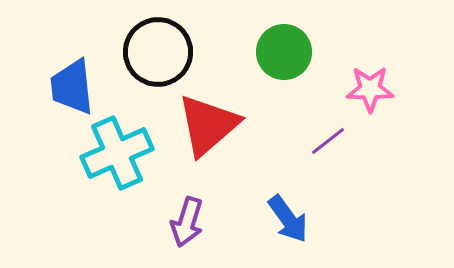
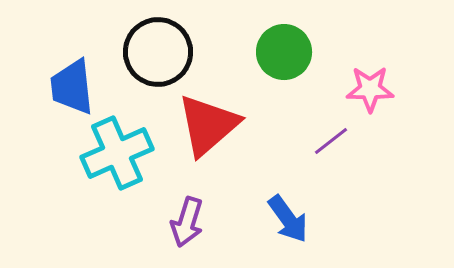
purple line: moved 3 px right
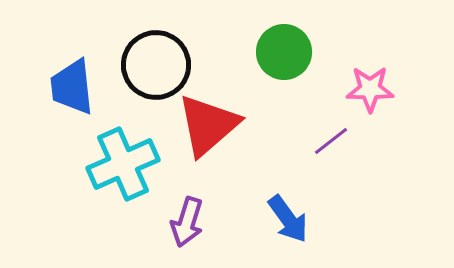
black circle: moved 2 px left, 13 px down
cyan cross: moved 6 px right, 11 px down
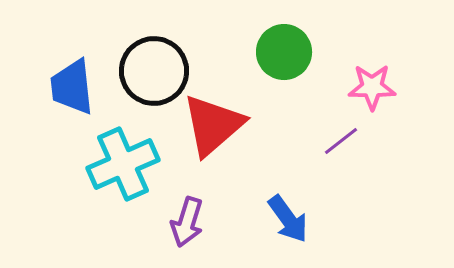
black circle: moved 2 px left, 6 px down
pink star: moved 2 px right, 2 px up
red triangle: moved 5 px right
purple line: moved 10 px right
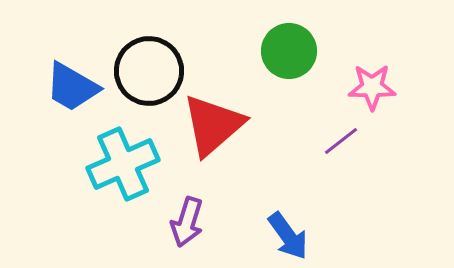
green circle: moved 5 px right, 1 px up
black circle: moved 5 px left
blue trapezoid: rotated 54 degrees counterclockwise
blue arrow: moved 17 px down
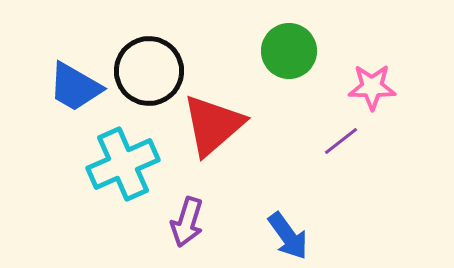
blue trapezoid: moved 3 px right
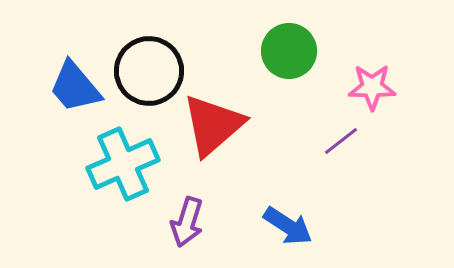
blue trapezoid: rotated 20 degrees clockwise
blue arrow: moved 10 px up; rotated 21 degrees counterclockwise
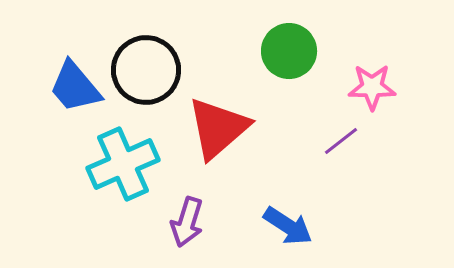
black circle: moved 3 px left, 1 px up
red triangle: moved 5 px right, 3 px down
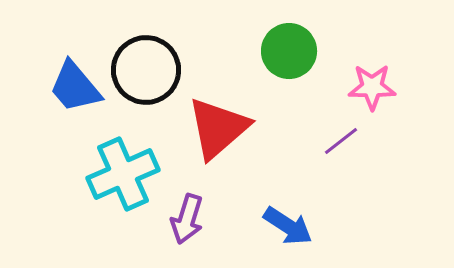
cyan cross: moved 10 px down
purple arrow: moved 3 px up
